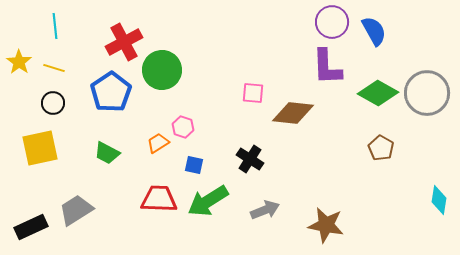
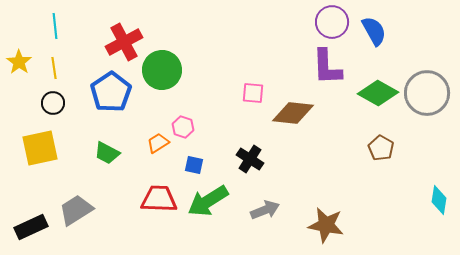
yellow line: rotated 65 degrees clockwise
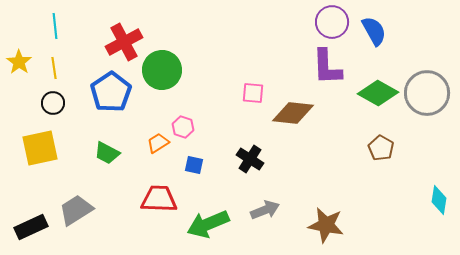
green arrow: moved 23 px down; rotated 9 degrees clockwise
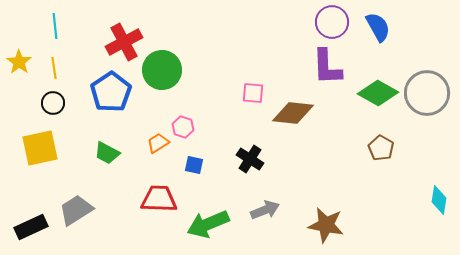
blue semicircle: moved 4 px right, 4 px up
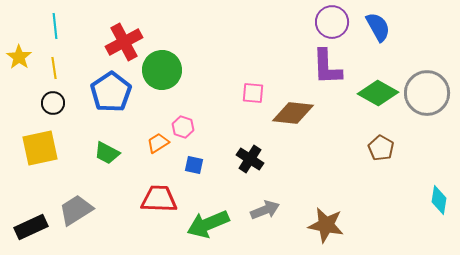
yellow star: moved 5 px up
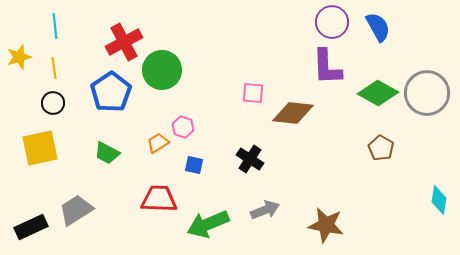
yellow star: rotated 20 degrees clockwise
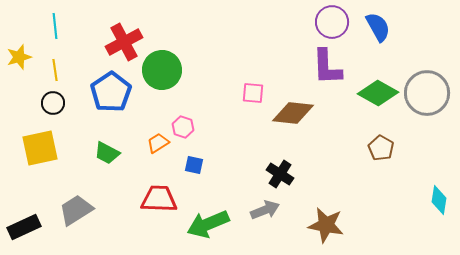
yellow line: moved 1 px right, 2 px down
black cross: moved 30 px right, 15 px down
black rectangle: moved 7 px left
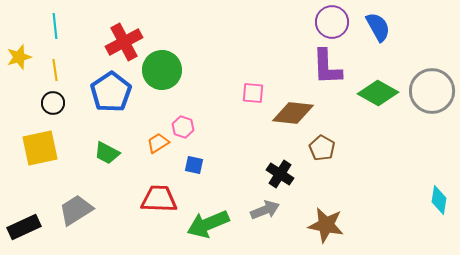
gray circle: moved 5 px right, 2 px up
brown pentagon: moved 59 px left
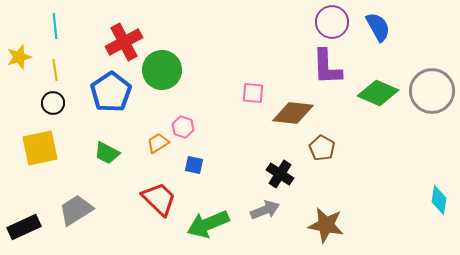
green diamond: rotated 6 degrees counterclockwise
red trapezoid: rotated 42 degrees clockwise
